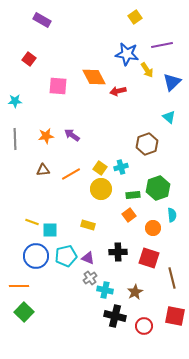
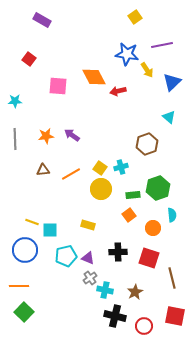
blue circle at (36, 256): moved 11 px left, 6 px up
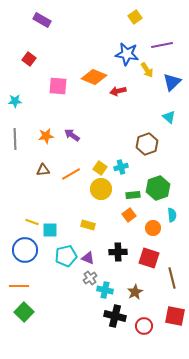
orange diamond at (94, 77): rotated 40 degrees counterclockwise
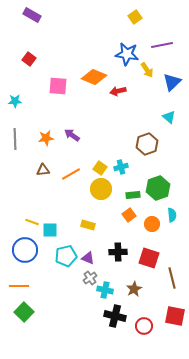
purple rectangle at (42, 20): moved 10 px left, 5 px up
orange star at (46, 136): moved 2 px down
orange circle at (153, 228): moved 1 px left, 4 px up
brown star at (135, 292): moved 1 px left, 3 px up
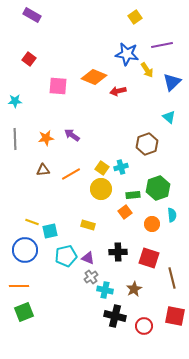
yellow square at (100, 168): moved 2 px right
orange square at (129, 215): moved 4 px left, 3 px up
cyan square at (50, 230): moved 1 px down; rotated 14 degrees counterclockwise
gray cross at (90, 278): moved 1 px right, 1 px up
green square at (24, 312): rotated 24 degrees clockwise
